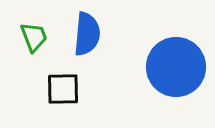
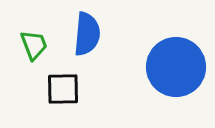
green trapezoid: moved 8 px down
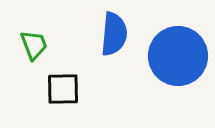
blue semicircle: moved 27 px right
blue circle: moved 2 px right, 11 px up
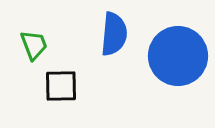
black square: moved 2 px left, 3 px up
